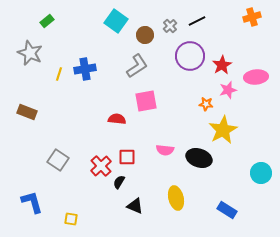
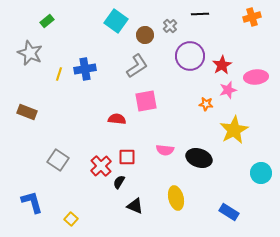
black line: moved 3 px right, 7 px up; rotated 24 degrees clockwise
yellow star: moved 11 px right
blue rectangle: moved 2 px right, 2 px down
yellow square: rotated 32 degrees clockwise
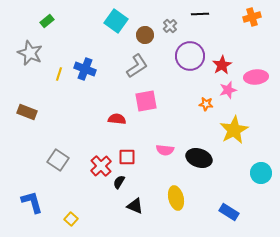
blue cross: rotated 30 degrees clockwise
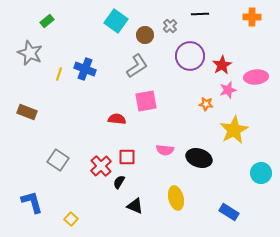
orange cross: rotated 18 degrees clockwise
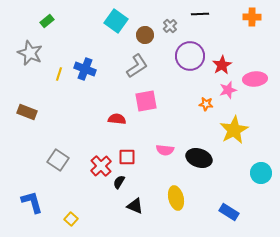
pink ellipse: moved 1 px left, 2 px down
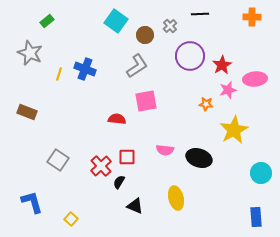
blue rectangle: moved 27 px right, 5 px down; rotated 54 degrees clockwise
